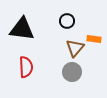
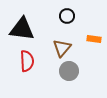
black circle: moved 5 px up
brown triangle: moved 13 px left
red semicircle: moved 1 px right, 6 px up
gray circle: moved 3 px left, 1 px up
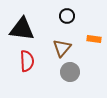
gray circle: moved 1 px right, 1 px down
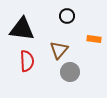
brown triangle: moved 3 px left, 2 px down
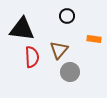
red semicircle: moved 5 px right, 4 px up
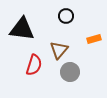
black circle: moved 1 px left
orange rectangle: rotated 24 degrees counterclockwise
red semicircle: moved 2 px right, 8 px down; rotated 20 degrees clockwise
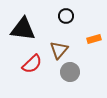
black triangle: moved 1 px right
red semicircle: moved 2 px left, 1 px up; rotated 30 degrees clockwise
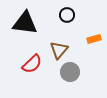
black circle: moved 1 px right, 1 px up
black triangle: moved 2 px right, 6 px up
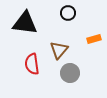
black circle: moved 1 px right, 2 px up
red semicircle: rotated 125 degrees clockwise
gray circle: moved 1 px down
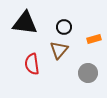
black circle: moved 4 px left, 14 px down
gray circle: moved 18 px right
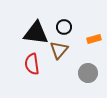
black triangle: moved 11 px right, 10 px down
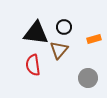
red semicircle: moved 1 px right, 1 px down
gray circle: moved 5 px down
